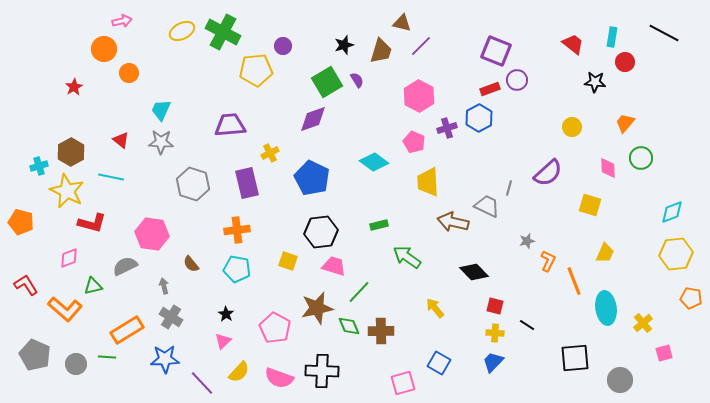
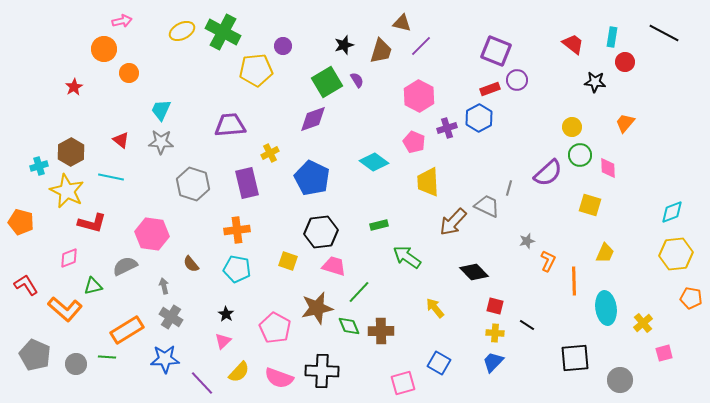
green circle at (641, 158): moved 61 px left, 3 px up
brown arrow at (453, 222): rotated 60 degrees counterclockwise
orange line at (574, 281): rotated 20 degrees clockwise
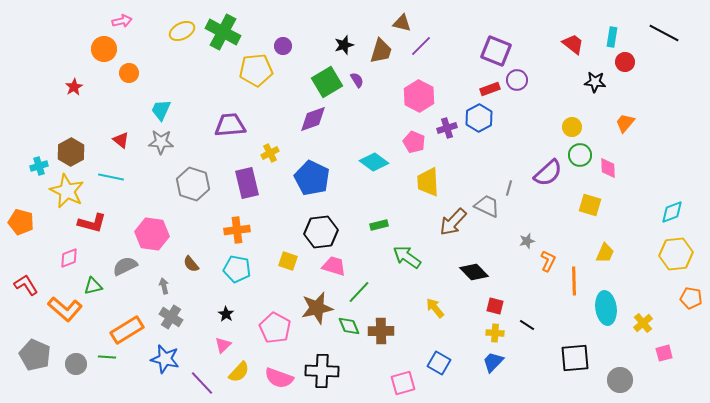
pink triangle at (223, 341): moved 4 px down
blue star at (165, 359): rotated 16 degrees clockwise
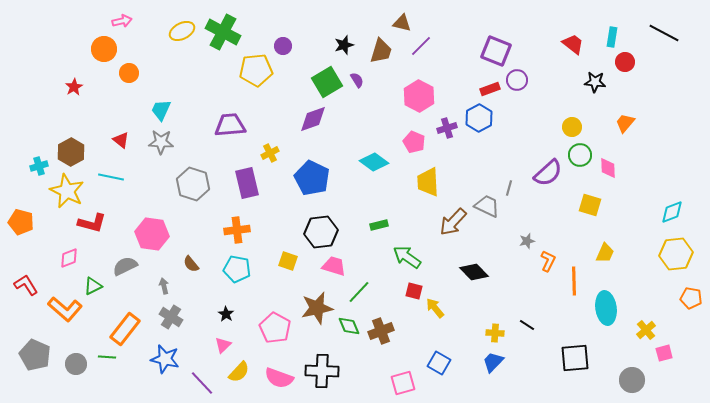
green triangle at (93, 286): rotated 12 degrees counterclockwise
red square at (495, 306): moved 81 px left, 15 px up
yellow cross at (643, 323): moved 3 px right, 7 px down
orange rectangle at (127, 330): moved 2 px left, 1 px up; rotated 20 degrees counterclockwise
brown cross at (381, 331): rotated 20 degrees counterclockwise
gray circle at (620, 380): moved 12 px right
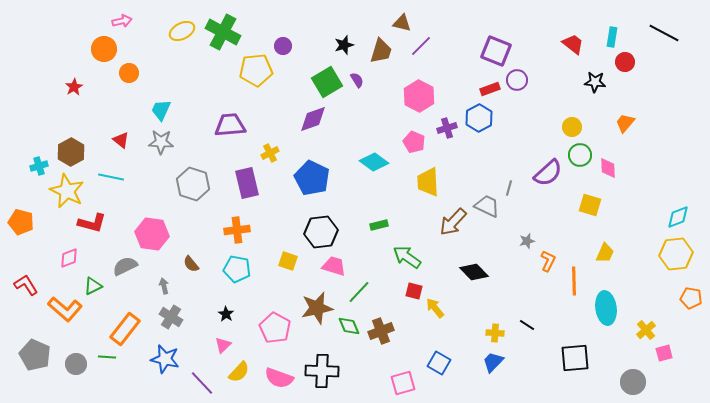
cyan diamond at (672, 212): moved 6 px right, 5 px down
gray circle at (632, 380): moved 1 px right, 2 px down
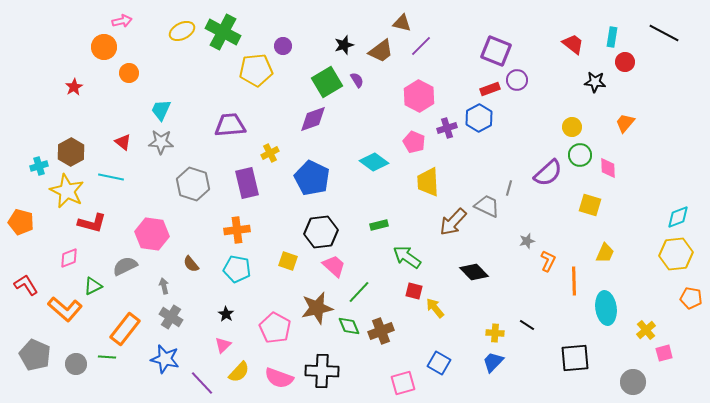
orange circle at (104, 49): moved 2 px up
brown trapezoid at (381, 51): rotated 36 degrees clockwise
red triangle at (121, 140): moved 2 px right, 2 px down
pink trapezoid at (334, 266): rotated 25 degrees clockwise
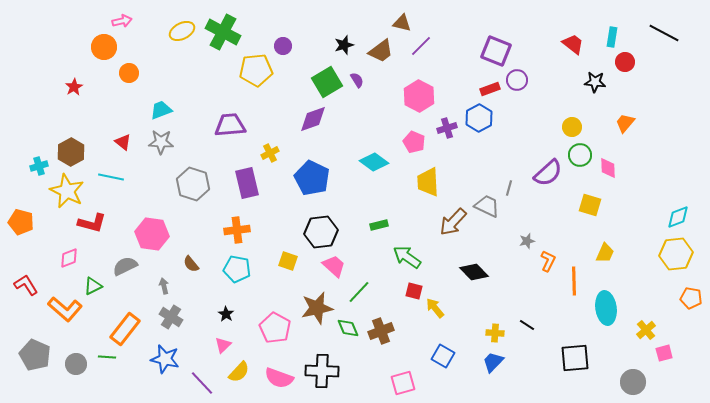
cyan trapezoid at (161, 110): rotated 45 degrees clockwise
green diamond at (349, 326): moved 1 px left, 2 px down
blue square at (439, 363): moved 4 px right, 7 px up
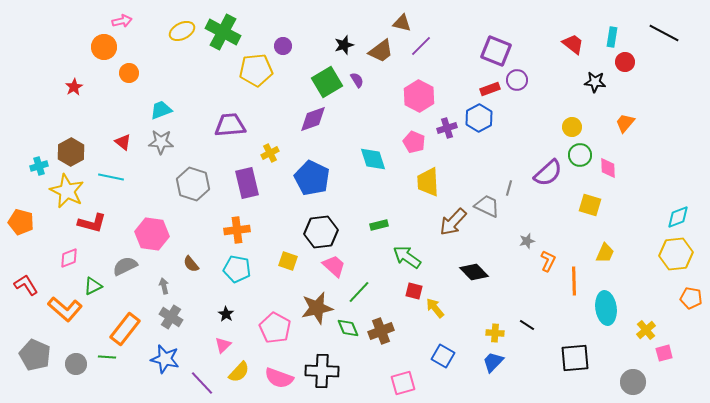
cyan diamond at (374, 162): moved 1 px left, 3 px up; rotated 36 degrees clockwise
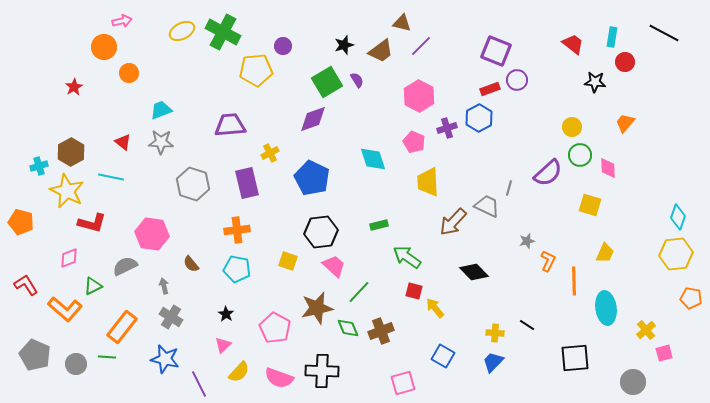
cyan diamond at (678, 217): rotated 50 degrees counterclockwise
orange rectangle at (125, 329): moved 3 px left, 2 px up
purple line at (202, 383): moved 3 px left, 1 px down; rotated 16 degrees clockwise
